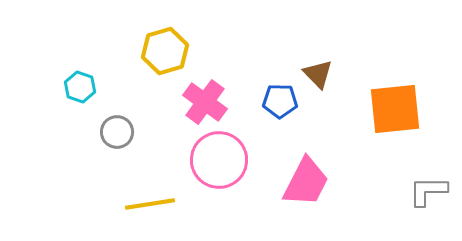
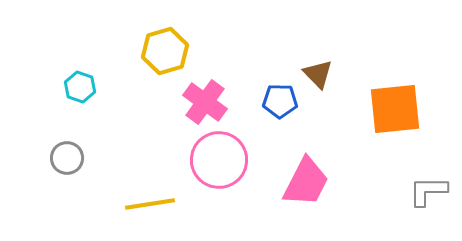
gray circle: moved 50 px left, 26 px down
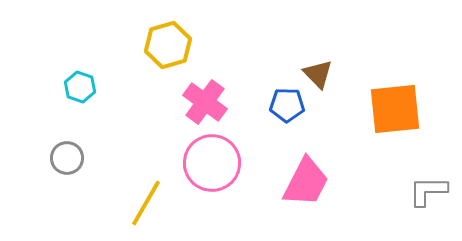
yellow hexagon: moved 3 px right, 6 px up
blue pentagon: moved 7 px right, 4 px down
pink circle: moved 7 px left, 3 px down
yellow line: moved 4 px left, 1 px up; rotated 51 degrees counterclockwise
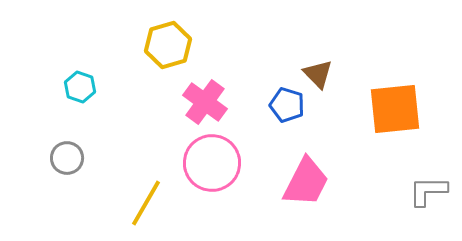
blue pentagon: rotated 16 degrees clockwise
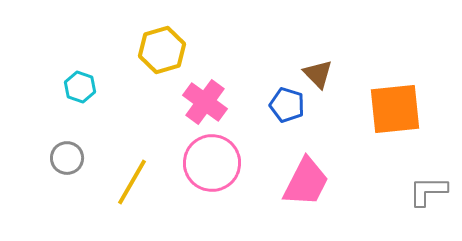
yellow hexagon: moved 6 px left, 5 px down
yellow line: moved 14 px left, 21 px up
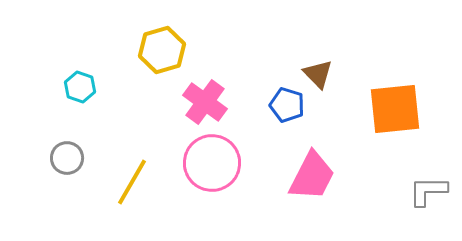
pink trapezoid: moved 6 px right, 6 px up
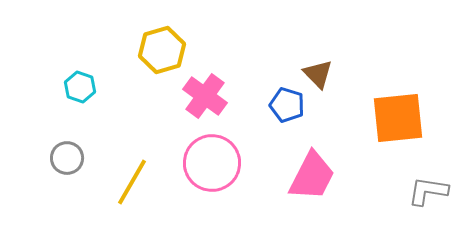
pink cross: moved 6 px up
orange square: moved 3 px right, 9 px down
gray L-shape: rotated 9 degrees clockwise
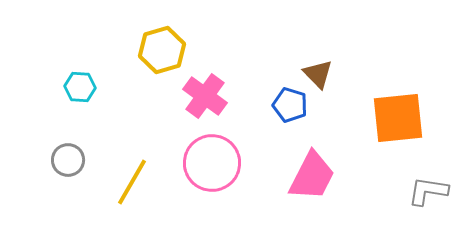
cyan hexagon: rotated 16 degrees counterclockwise
blue pentagon: moved 3 px right
gray circle: moved 1 px right, 2 px down
